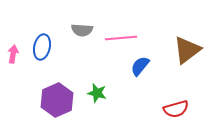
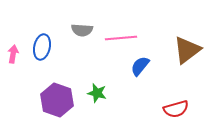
purple hexagon: rotated 16 degrees counterclockwise
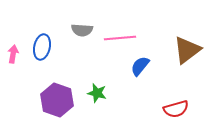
pink line: moved 1 px left
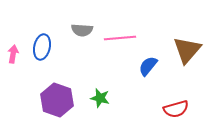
brown triangle: rotated 12 degrees counterclockwise
blue semicircle: moved 8 px right
green star: moved 3 px right, 5 px down
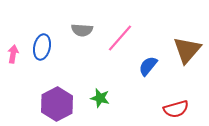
pink line: rotated 44 degrees counterclockwise
purple hexagon: moved 4 px down; rotated 12 degrees clockwise
